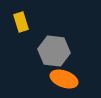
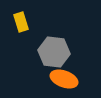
gray hexagon: moved 1 px down
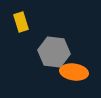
orange ellipse: moved 10 px right, 7 px up; rotated 12 degrees counterclockwise
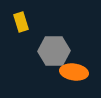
gray hexagon: moved 1 px up; rotated 8 degrees counterclockwise
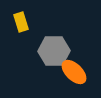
orange ellipse: rotated 36 degrees clockwise
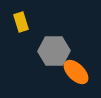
orange ellipse: moved 2 px right
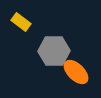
yellow rectangle: rotated 36 degrees counterclockwise
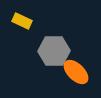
yellow rectangle: moved 1 px right, 1 px up; rotated 12 degrees counterclockwise
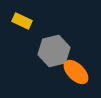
gray hexagon: rotated 12 degrees counterclockwise
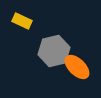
orange ellipse: moved 1 px right, 5 px up
